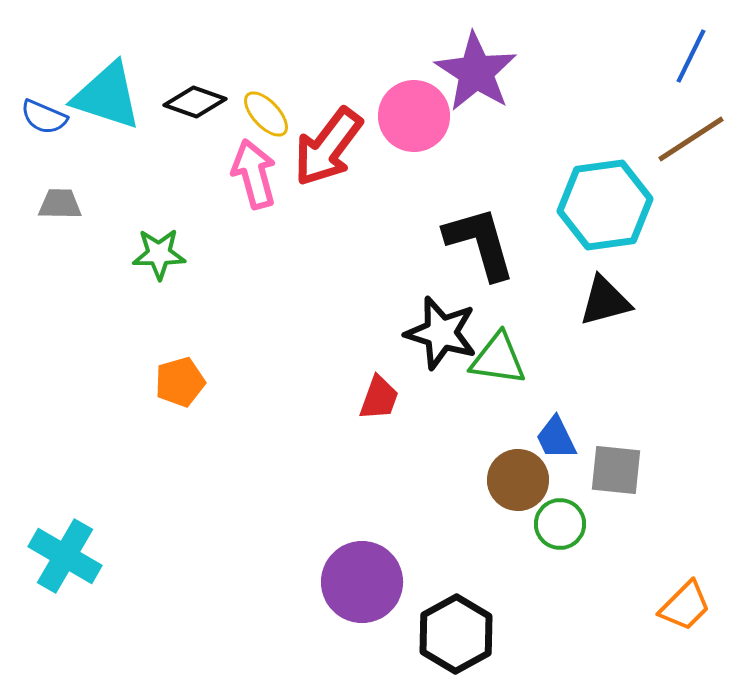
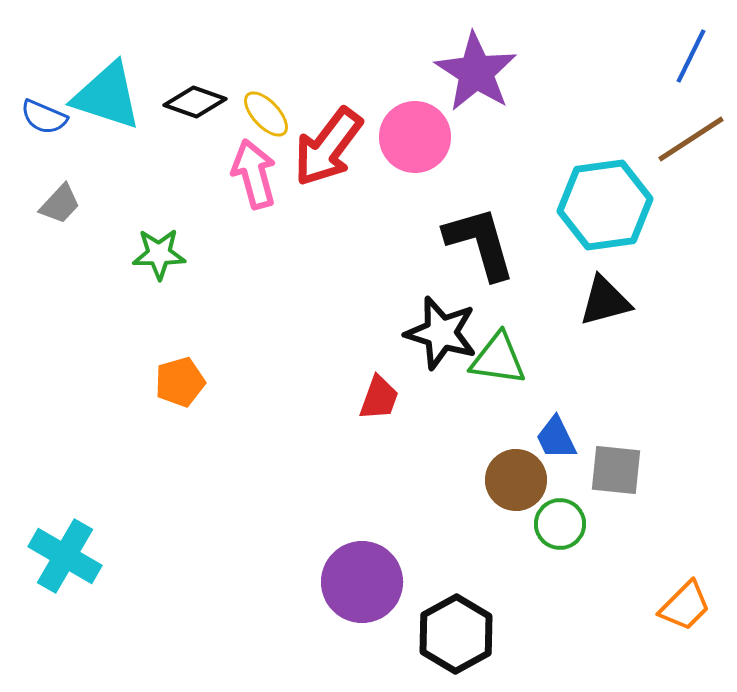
pink circle: moved 1 px right, 21 px down
gray trapezoid: rotated 132 degrees clockwise
brown circle: moved 2 px left
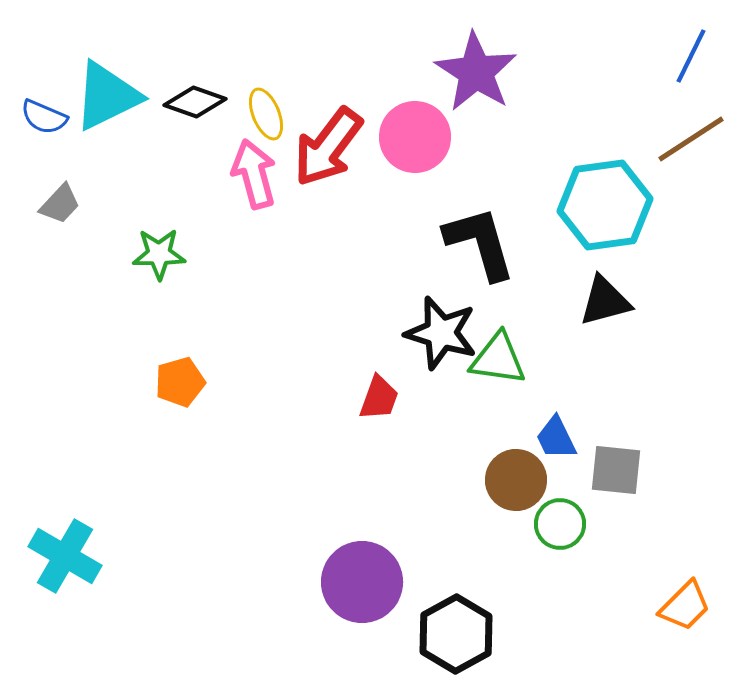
cyan triangle: rotated 44 degrees counterclockwise
yellow ellipse: rotated 21 degrees clockwise
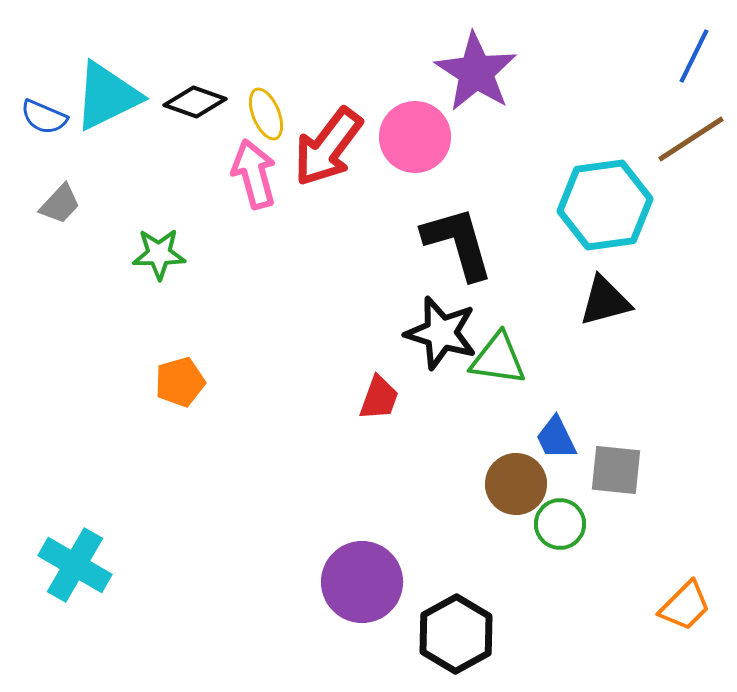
blue line: moved 3 px right
black L-shape: moved 22 px left
brown circle: moved 4 px down
cyan cross: moved 10 px right, 9 px down
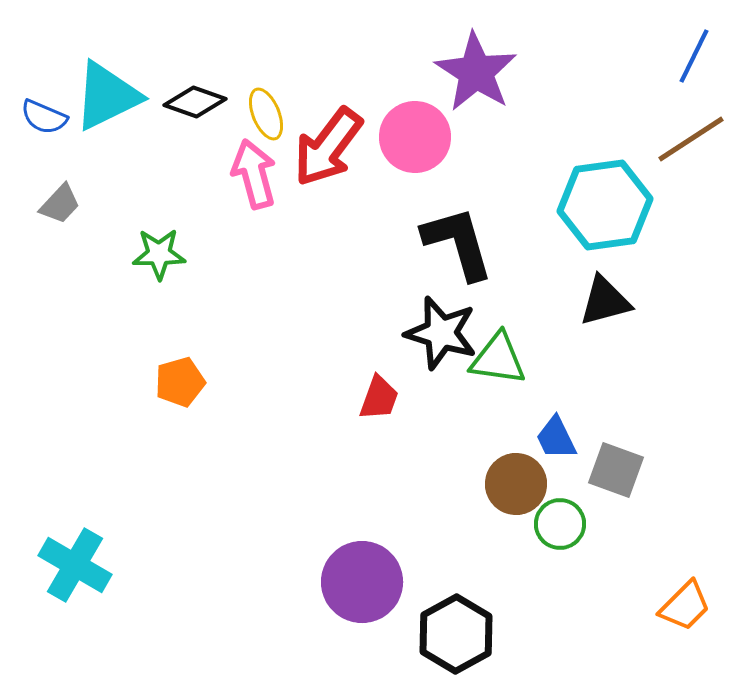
gray square: rotated 14 degrees clockwise
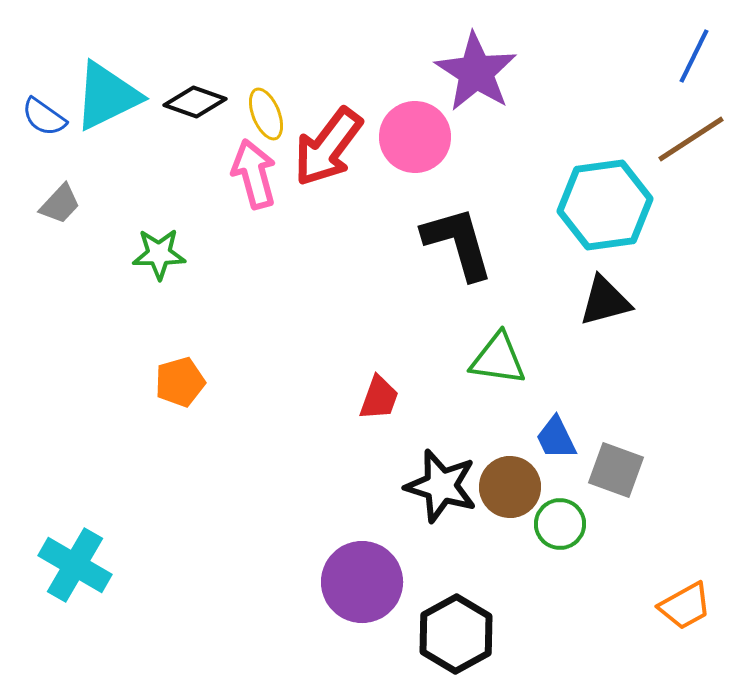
blue semicircle: rotated 12 degrees clockwise
black star: moved 153 px down
brown circle: moved 6 px left, 3 px down
orange trapezoid: rotated 16 degrees clockwise
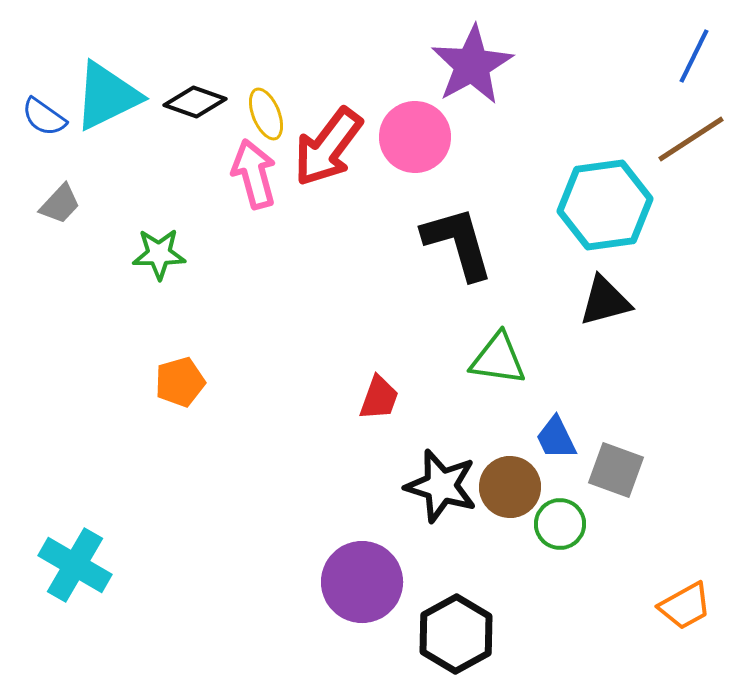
purple star: moved 4 px left, 7 px up; rotated 10 degrees clockwise
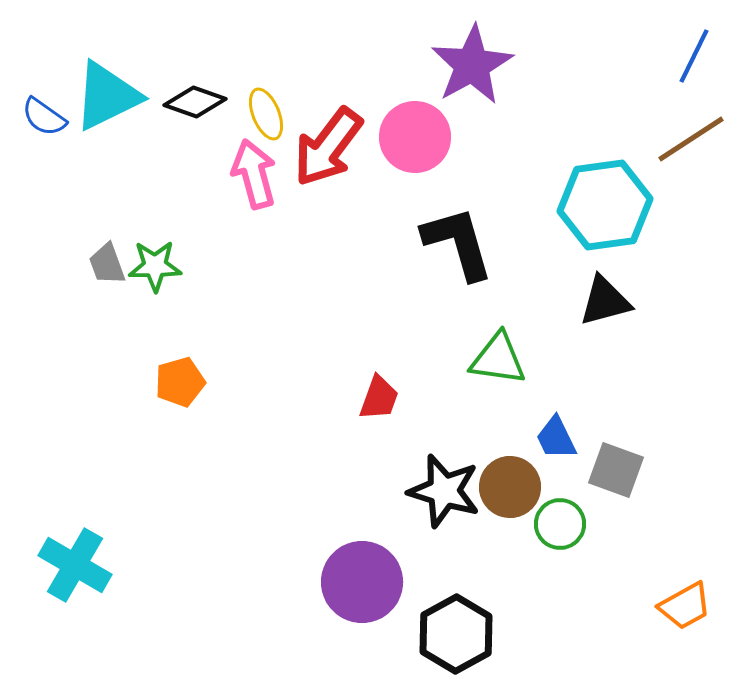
gray trapezoid: moved 47 px right, 60 px down; rotated 117 degrees clockwise
green star: moved 4 px left, 12 px down
black star: moved 3 px right, 5 px down
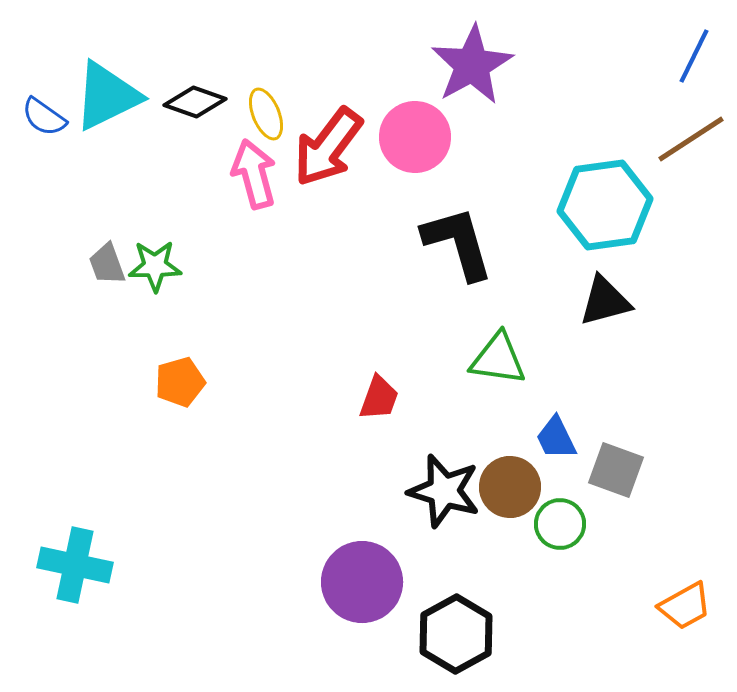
cyan cross: rotated 18 degrees counterclockwise
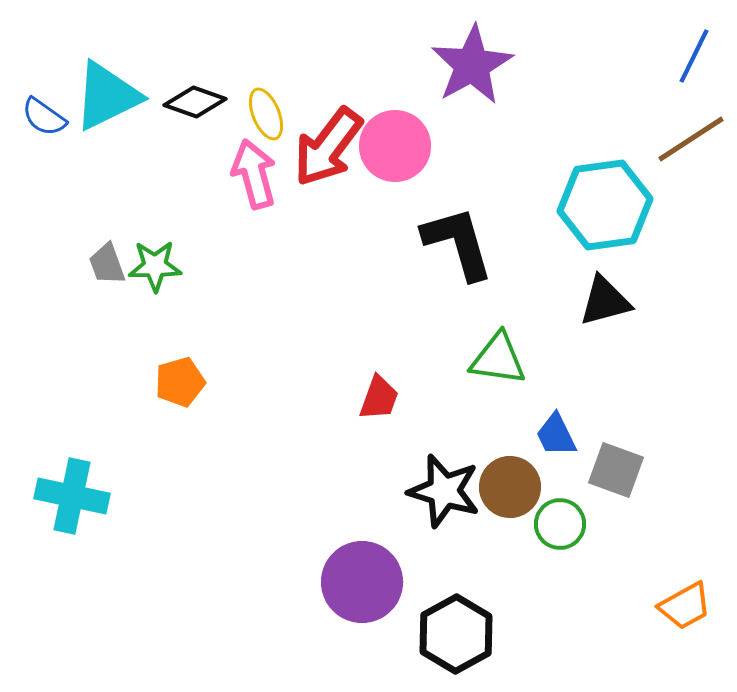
pink circle: moved 20 px left, 9 px down
blue trapezoid: moved 3 px up
cyan cross: moved 3 px left, 69 px up
